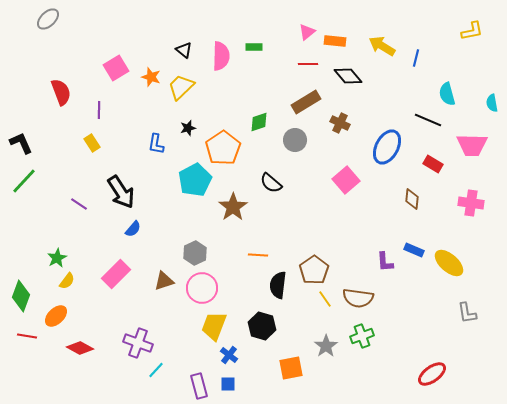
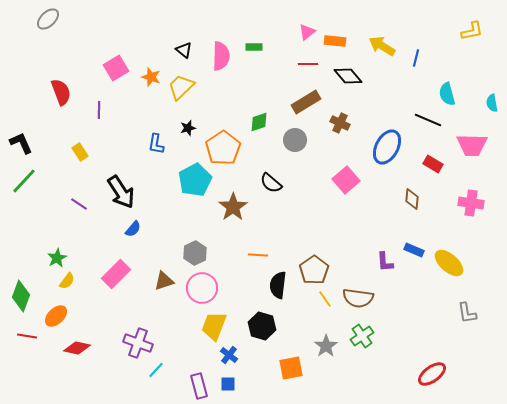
yellow rectangle at (92, 143): moved 12 px left, 9 px down
green cross at (362, 336): rotated 15 degrees counterclockwise
red diamond at (80, 348): moved 3 px left; rotated 16 degrees counterclockwise
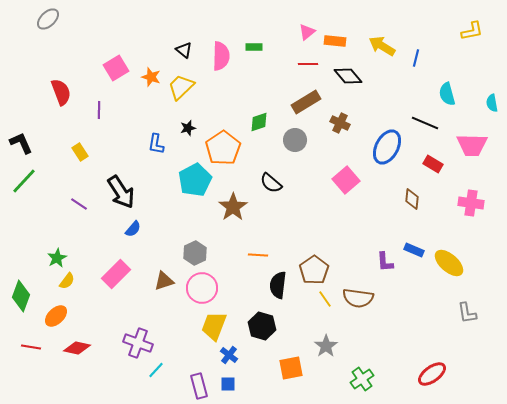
black line at (428, 120): moved 3 px left, 3 px down
red line at (27, 336): moved 4 px right, 11 px down
green cross at (362, 336): moved 43 px down
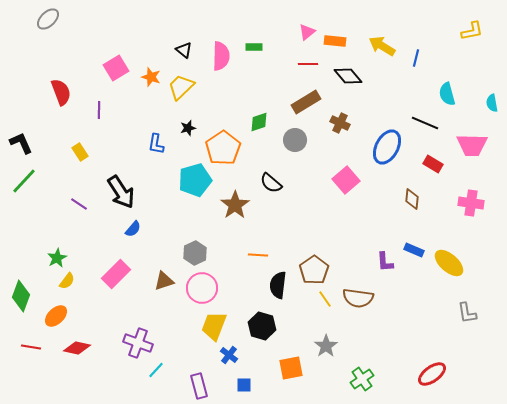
cyan pentagon at (195, 180): rotated 12 degrees clockwise
brown star at (233, 207): moved 2 px right, 2 px up
blue square at (228, 384): moved 16 px right, 1 px down
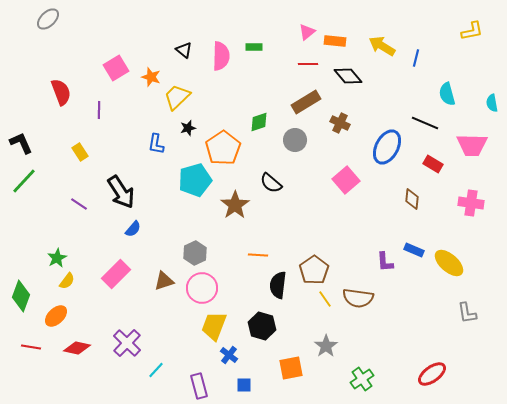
yellow trapezoid at (181, 87): moved 4 px left, 10 px down
purple cross at (138, 343): moved 11 px left; rotated 24 degrees clockwise
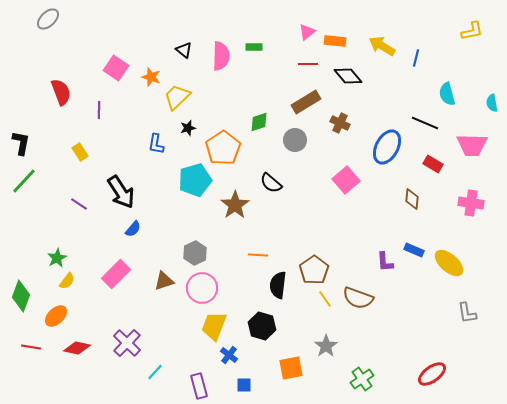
pink square at (116, 68): rotated 25 degrees counterclockwise
black L-shape at (21, 143): rotated 35 degrees clockwise
brown semicircle at (358, 298): rotated 12 degrees clockwise
cyan line at (156, 370): moved 1 px left, 2 px down
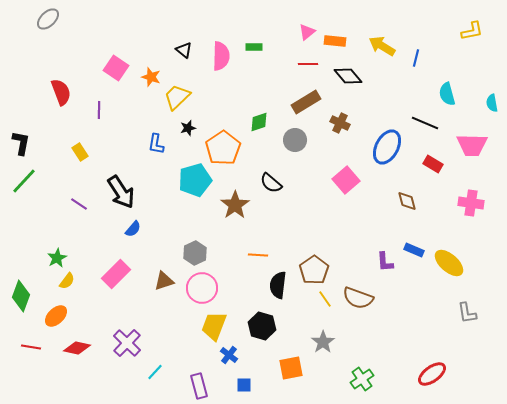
brown diamond at (412, 199): moved 5 px left, 2 px down; rotated 20 degrees counterclockwise
gray star at (326, 346): moved 3 px left, 4 px up
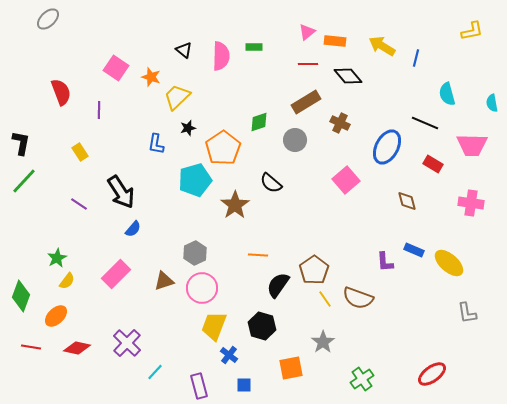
black semicircle at (278, 285): rotated 28 degrees clockwise
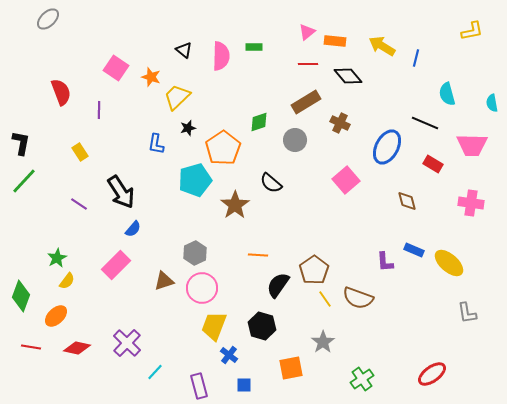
pink rectangle at (116, 274): moved 9 px up
